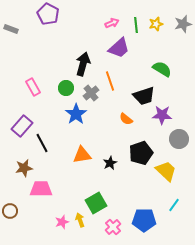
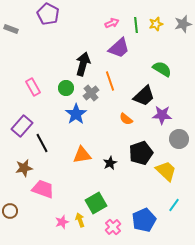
black trapezoid: rotated 25 degrees counterclockwise
pink trapezoid: moved 2 px right; rotated 20 degrees clockwise
blue pentagon: rotated 25 degrees counterclockwise
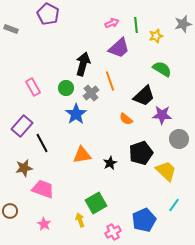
yellow star: moved 12 px down
pink star: moved 18 px left, 2 px down; rotated 24 degrees counterclockwise
pink cross: moved 5 px down; rotated 14 degrees clockwise
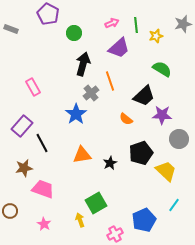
green circle: moved 8 px right, 55 px up
pink cross: moved 2 px right, 2 px down
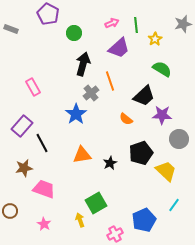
yellow star: moved 1 px left, 3 px down; rotated 16 degrees counterclockwise
pink trapezoid: moved 1 px right
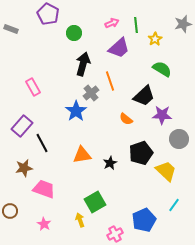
blue star: moved 3 px up
green square: moved 1 px left, 1 px up
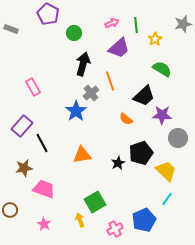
gray circle: moved 1 px left, 1 px up
black star: moved 8 px right
cyan line: moved 7 px left, 6 px up
brown circle: moved 1 px up
pink cross: moved 5 px up
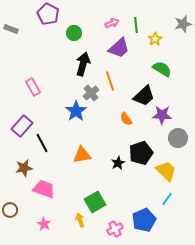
orange semicircle: rotated 16 degrees clockwise
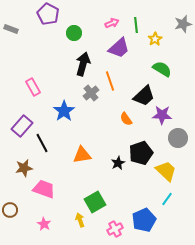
blue star: moved 12 px left
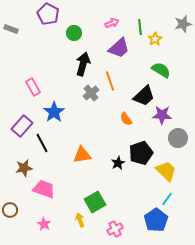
green line: moved 4 px right, 2 px down
green semicircle: moved 1 px left, 1 px down
blue star: moved 10 px left, 1 px down
blue pentagon: moved 12 px right; rotated 10 degrees counterclockwise
